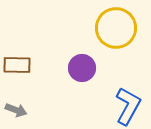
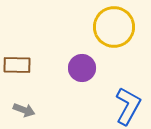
yellow circle: moved 2 px left, 1 px up
gray arrow: moved 8 px right
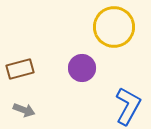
brown rectangle: moved 3 px right, 4 px down; rotated 16 degrees counterclockwise
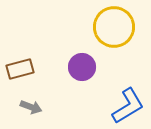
purple circle: moved 1 px up
blue L-shape: rotated 30 degrees clockwise
gray arrow: moved 7 px right, 3 px up
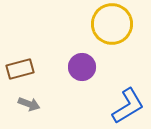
yellow circle: moved 2 px left, 3 px up
gray arrow: moved 2 px left, 3 px up
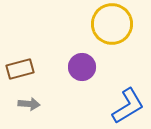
gray arrow: rotated 15 degrees counterclockwise
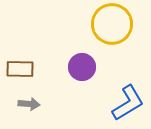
brown rectangle: rotated 16 degrees clockwise
blue L-shape: moved 3 px up
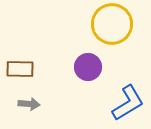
purple circle: moved 6 px right
